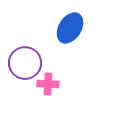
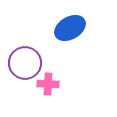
blue ellipse: rotated 28 degrees clockwise
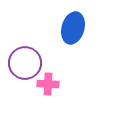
blue ellipse: moved 3 px right; rotated 44 degrees counterclockwise
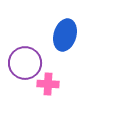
blue ellipse: moved 8 px left, 7 px down
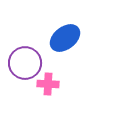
blue ellipse: moved 3 px down; rotated 36 degrees clockwise
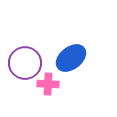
blue ellipse: moved 6 px right, 20 px down
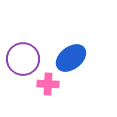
purple circle: moved 2 px left, 4 px up
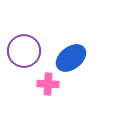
purple circle: moved 1 px right, 8 px up
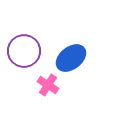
pink cross: moved 1 px down; rotated 30 degrees clockwise
